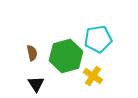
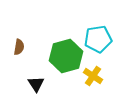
brown semicircle: moved 13 px left, 6 px up; rotated 21 degrees clockwise
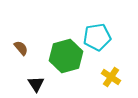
cyan pentagon: moved 1 px left, 2 px up
brown semicircle: moved 2 px right, 1 px down; rotated 49 degrees counterclockwise
yellow cross: moved 18 px right, 1 px down
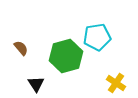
yellow cross: moved 5 px right, 6 px down
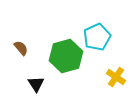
cyan pentagon: rotated 16 degrees counterclockwise
yellow cross: moved 6 px up
